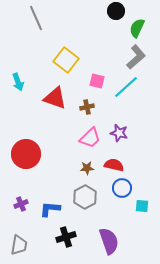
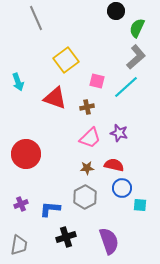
yellow square: rotated 15 degrees clockwise
cyan square: moved 2 px left, 1 px up
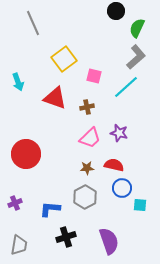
gray line: moved 3 px left, 5 px down
yellow square: moved 2 px left, 1 px up
pink square: moved 3 px left, 5 px up
purple cross: moved 6 px left, 1 px up
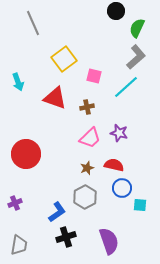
brown star: rotated 16 degrees counterclockwise
blue L-shape: moved 7 px right, 3 px down; rotated 140 degrees clockwise
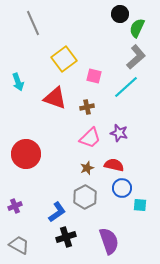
black circle: moved 4 px right, 3 px down
purple cross: moved 3 px down
gray trapezoid: rotated 70 degrees counterclockwise
